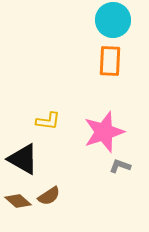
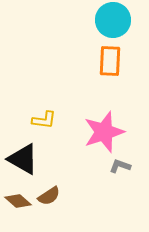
yellow L-shape: moved 4 px left, 1 px up
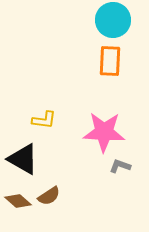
pink star: rotated 21 degrees clockwise
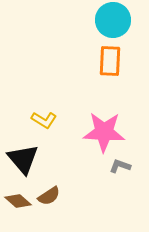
yellow L-shape: rotated 25 degrees clockwise
black triangle: rotated 20 degrees clockwise
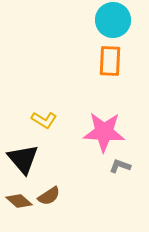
brown diamond: moved 1 px right
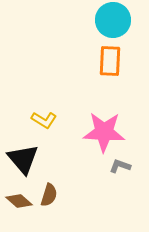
brown semicircle: moved 1 px up; rotated 40 degrees counterclockwise
